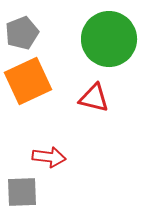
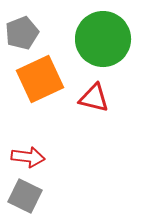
green circle: moved 6 px left
orange square: moved 12 px right, 2 px up
red arrow: moved 21 px left
gray square: moved 3 px right, 4 px down; rotated 28 degrees clockwise
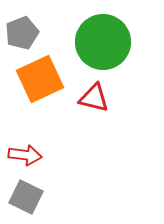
green circle: moved 3 px down
red arrow: moved 3 px left, 2 px up
gray square: moved 1 px right, 1 px down
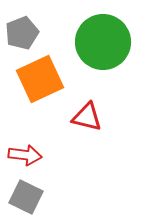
red triangle: moved 7 px left, 19 px down
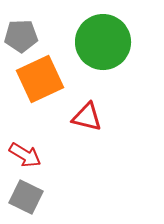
gray pentagon: moved 1 px left, 3 px down; rotated 20 degrees clockwise
red arrow: rotated 24 degrees clockwise
